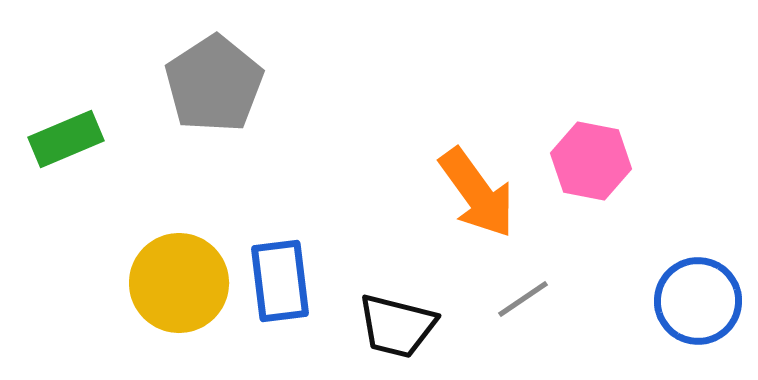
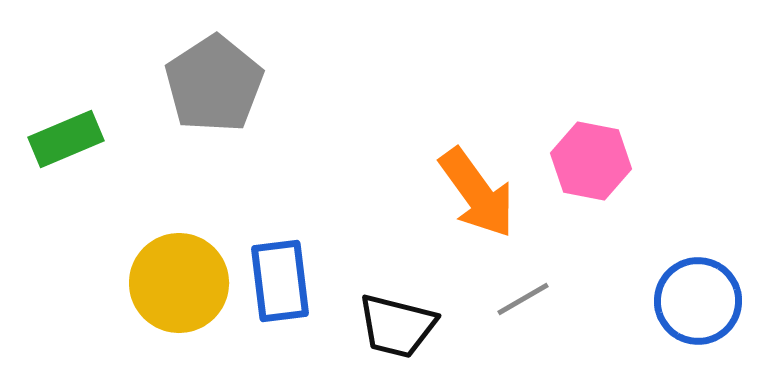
gray line: rotated 4 degrees clockwise
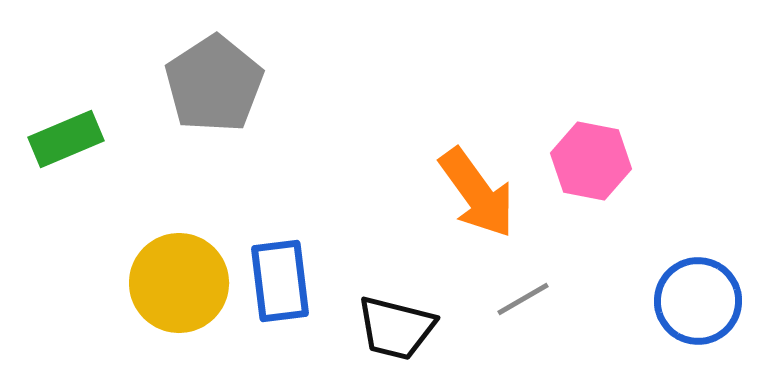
black trapezoid: moved 1 px left, 2 px down
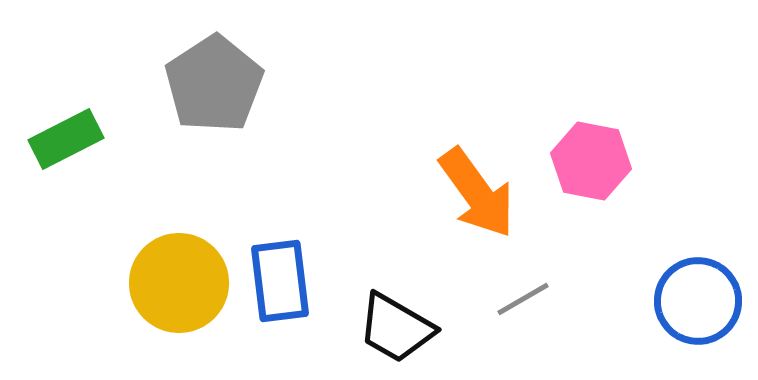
green rectangle: rotated 4 degrees counterclockwise
black trapezoid: rotated 16 degrees clockwise
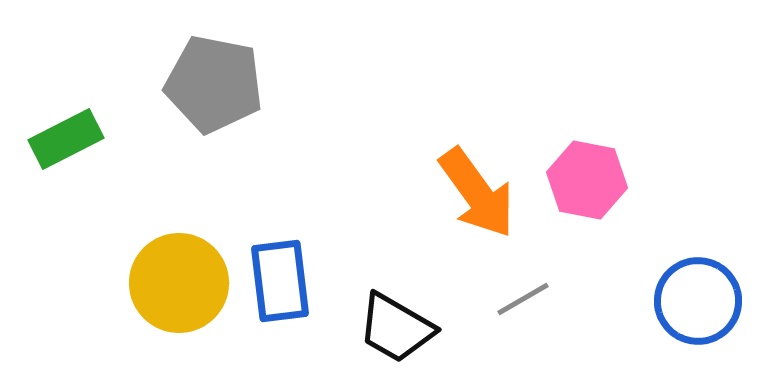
gray pentagon: rotated 28 degrees counterclockwise
pink hexagon: moved 4 px left, 19 px down
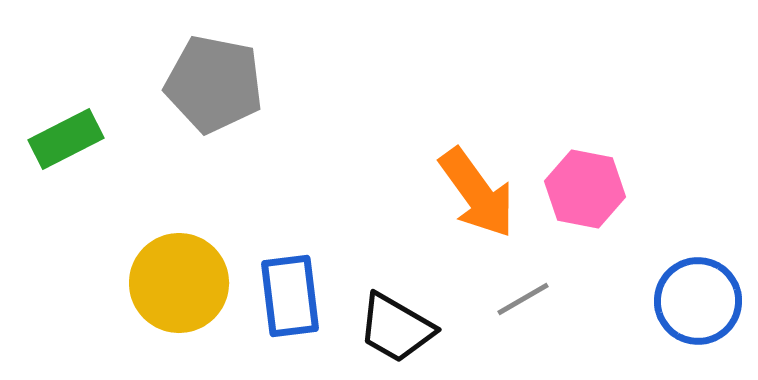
pink hexagon: moved 2 px left, 9 px down
blue rectangle: moved 10 px right, 15 px down
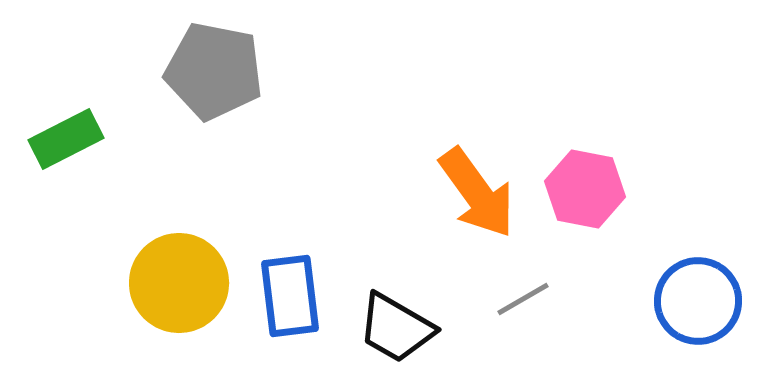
gray pentagon: moved 13 px up
